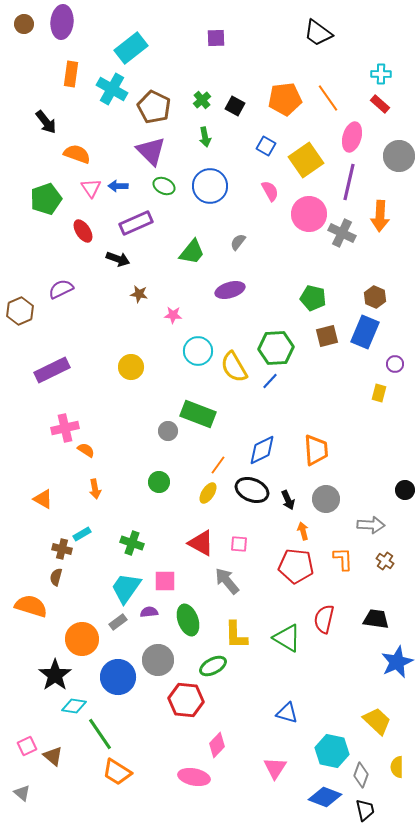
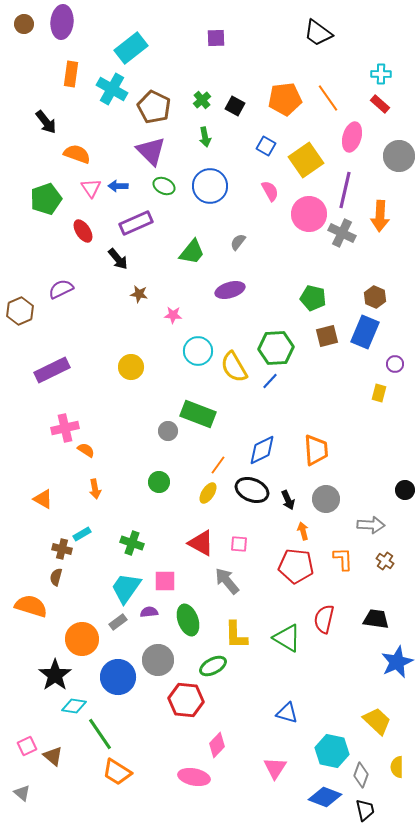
purple line at (349, 182): moved 4 px left, 8 px down
black arrow at (118, 259): rotated 30 degrees clockwise
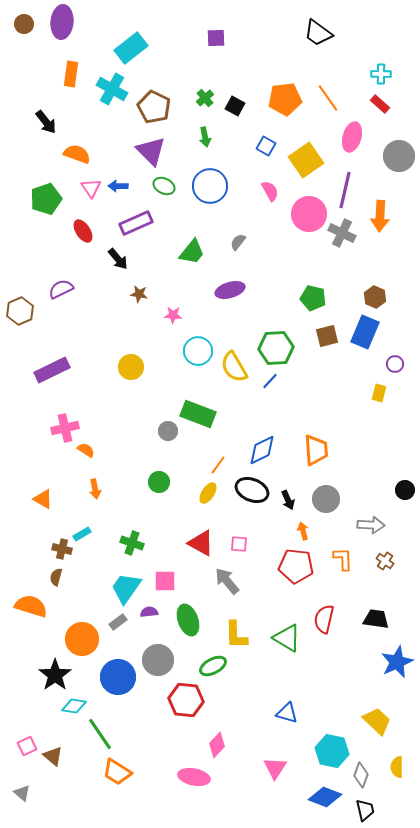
green cross at (202, 100): moved 3 px right, 2 px up
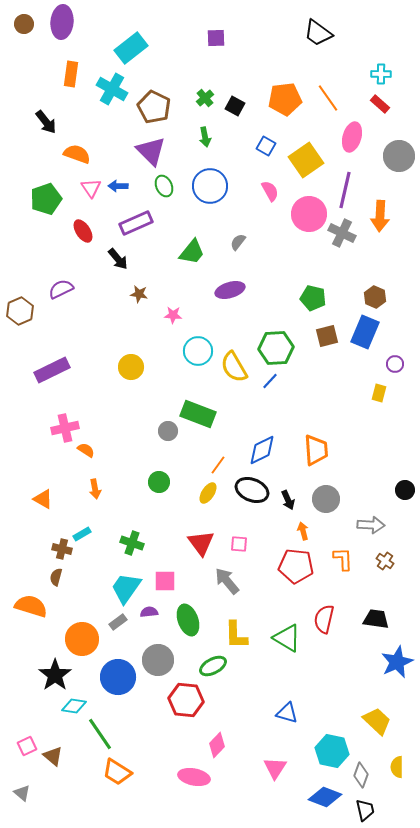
green ellipse at (164, 186): rotated 40 degrees clockwise
red triangle at (201, 543): rotated 24 degrees clockwise
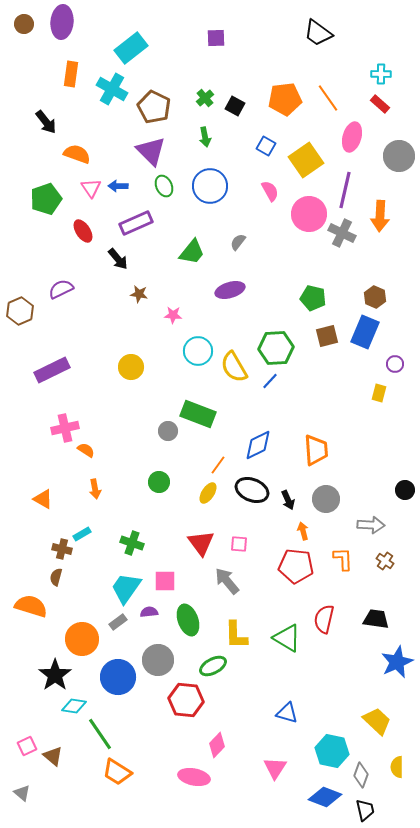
blue diamond at (262, 450): moved 4 px left, 5 px up
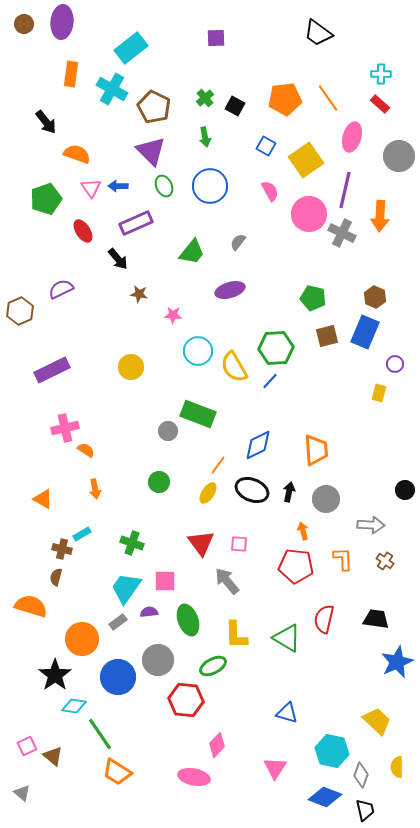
black arrow at (288, 500): moved 1 px right, 8 px up; rotated 144 degrees counterclockwise
